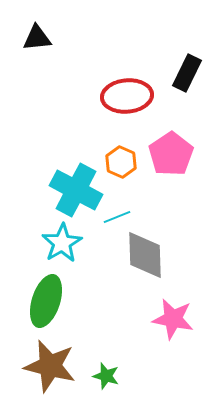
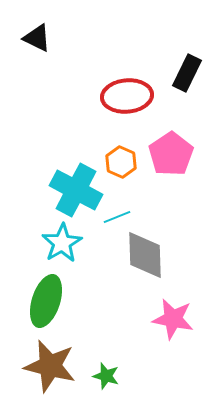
black triangle: rotated 32 degrees clockwise
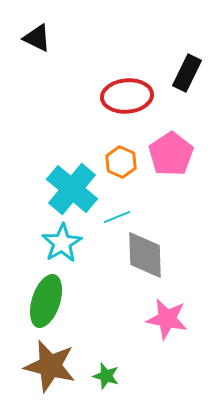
cyan cross: moved 4 px left, 1 px up; rotated 12 degrees clockwise
pink star: moved 6 px left
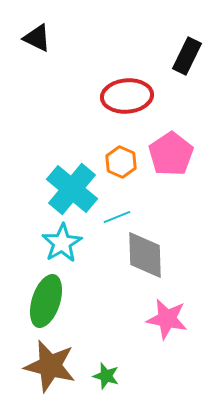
black rectangle: moved 17 px up
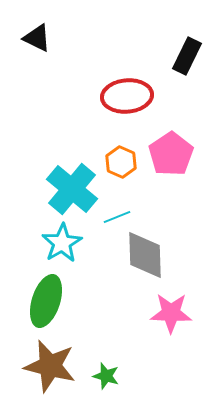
pink star: moved 4 px right, 6 px up; rotated 9 degrees counterclockwise
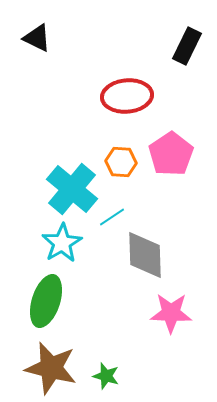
black rectangle: moved 10 px up
orange hexagon: rotated 20 degrees counterclockwise
cyan line: moved 5 px left; rotated 12 degrees counterclockwise
brown star: moved 1 px right, 2 px down
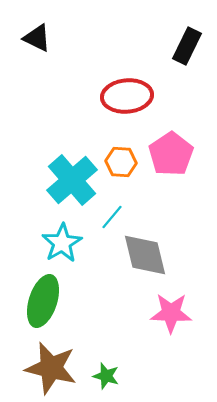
cyan cross: moved 9 px up; rotated 9 degrees clockwise
cyan line: rotated 16 degrees counterclockwise
gray diamond: rotated 12 degrees counterclockwise
green ellipse: moved 3 px left
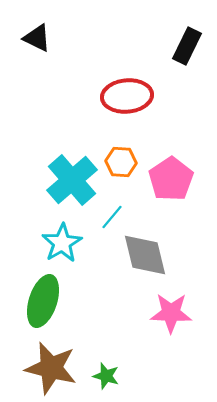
pink pentagon: moved 25 px down
